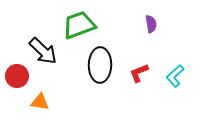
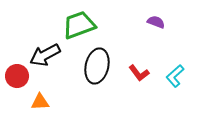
purple semicircle: moved 5 px right, 2 px up; rotated 60 degrees counterclockwise
black arrow: moved 2 px right, 4 px down; rotated 108 degrees clockwise
black ellipse: moved 3 px left, 1 px down; rotated 12 degrees clockwise
red L-shape: rotated 105 degrees counterclockwise
orange triangle: rotated 12 degrees counterclockwise
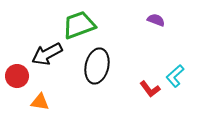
purple semicircle: moved 2 px up
black arrow: moved 2 px right, 1 px up
red L-shape: moved 11 px right, 16 px down
orange triangle: rotated 12 degrees clockwise
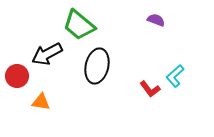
green trapezoid: rotated 120 degrees counterclockwise
orange triangle: moved 1 px right
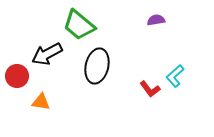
purple semicircle: rotated 30 degrees counterclockwise
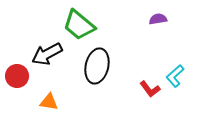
purple semicircle: moved 2 px right, 1 px up
orange triangle: moved 8 px right
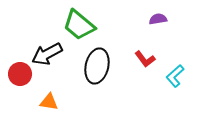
red circle: moved 3 px right, 2 px up
red L-shape: moved 5 px left, 30 px up
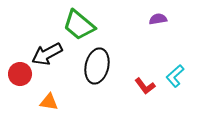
red L-shape: moved 27 px down
